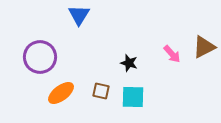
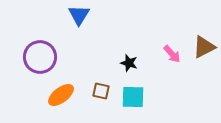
orange ellipse: moved 2 px down
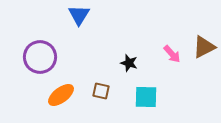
cyan square: moved 13 px right
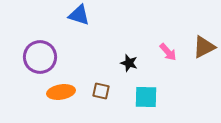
blue triangle: rotated 45 degrees counterclockwise
pink arrow: moved 4 px left, 2 px up
orange ellipse: moved 3 px up; rotated 28 degrees clockwise
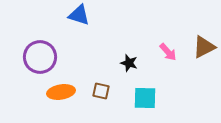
cyan square: moved 1 px left, 1 px down
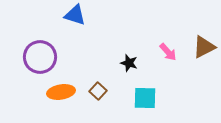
blue triangle: moved 4 px left
brown square: moved 3 px left; rotated 30 degrees clockwise
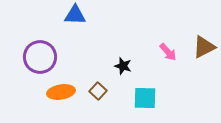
blue triangle: rotated 15 degrees counterclockwise
black star: moved 6 px left, 3 px down
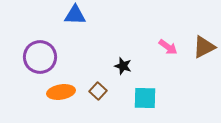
pink arrow: moved 5 px up; rotated 12 degrees counterclockwise
